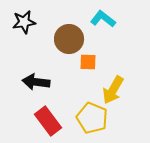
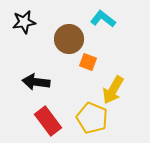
orange square: rotated 18 degrees clockwise
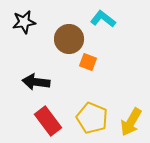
yellow arrow: moved 18 px right, 32 px down
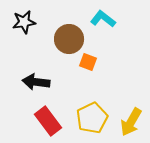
yellow pentagon: rotated 24 degrees clockwise
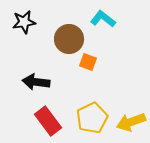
yellow arrow: rotated 40 degrees clockwise
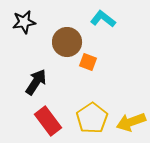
brown circle: moved 2 px left, 3 px down
black arrow: rotated 116 degrees clockwise
yellow pentagon: rotated 8 degrees counterclockwise
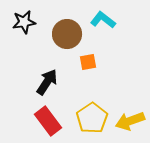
cyan L-shape: moved 1 px down
brown circle: moved 8 px up
orange square: rotated 30 degrees counterclockwise
black arrow: moved 11 px right
yellow arrow: moved 1 px left, 1 px up
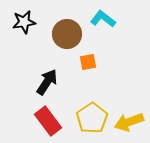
cyan L-shape: moved 1 px up
yellow arrow: moved 1 px left, 1 px down
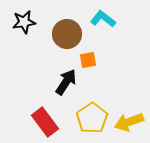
orange square: moved 2 px up
black arrow: moved 19 px right
red rectangle: moved 3 px left, 1 px down
